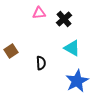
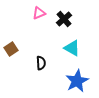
pink triangle: rotated 16 degrees counterclockwise
brown square: moved 2 px up
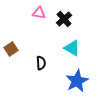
pink triangle: rotated 32 degrees clockwise
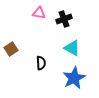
black cross: rotated 21 degrees clockwise
blue star: moved 3 px left, 3 px up
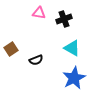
black semicircle: moved 5 px left, 3 px up; rotated 72 degrees clockwise
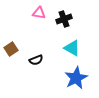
blue star: moved 2 px right
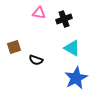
brown square: moved 3 px right, 2 px up; rotated 16 degrees clockwise
black semicircle: rotated 40 degrees clockwise
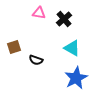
black cross: rotated 21 degrees counterclockwise
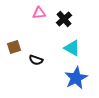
pink triangle: rotated 16 degrees counterclockwise
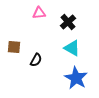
black cross: moved 4 px right, 3 px down
brown square: rotated 24 degrees clockwise
black semicircle: rotated 80 degrees counterclockwise
blue star: rotated 15 degrees counterclockwise
